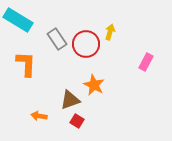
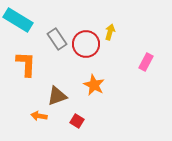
brown triangle: moved 13 px left, 4 px up
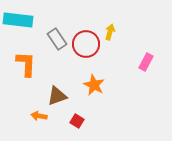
cyan rectangle: rotated 24 degrees counterclockwise
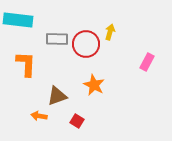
gray rectangle: rotated 55 degrees counterclockwise
pink rectangle: moved 1 px right
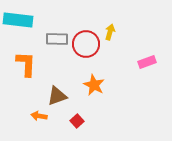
pink rectangle: rotated 42 degrees clockwise
red square: rotated 16 degrees clockwise
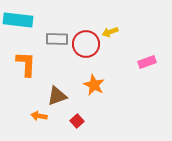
yellow arrow: rotated 126 degrees counterclockwise
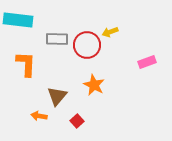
red circle: moved 1 px right, 1 px down
brown triangle: rotated 30 degrees counterclockwise
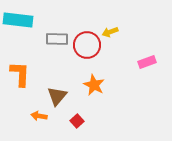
orange L-shape: moved 6 px left, 10 px down
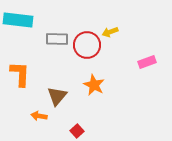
red square: moved 10 px down
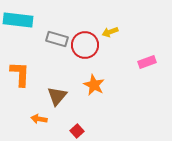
gray rectangle: rotated 15 degrees clockwise
red circle: moved 2 px left
orange arrow: moved 3 px down
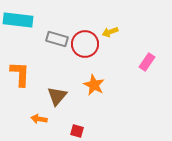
red circle: moved 1 px up
pink rectangle: rotated 36 degrees counterclockwise
red square: rotated 32 degrees counterclockwise
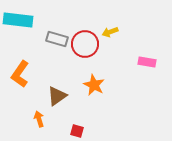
pink rectangle: rotated 66 degrees clockwise
orange L-shape: rotated 148 degrees counterclockwise
brown triangle: rotated 15 degrees clockwise
orange arrow: rotated 63 degrees clockwise
